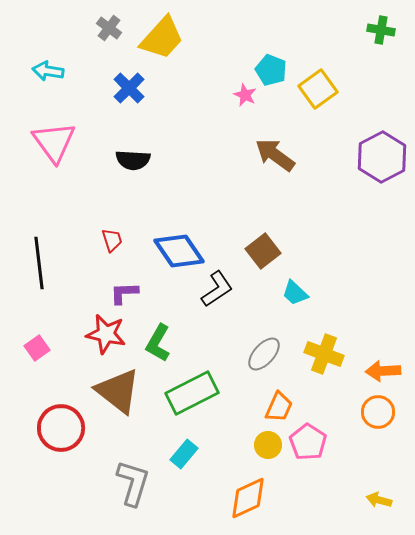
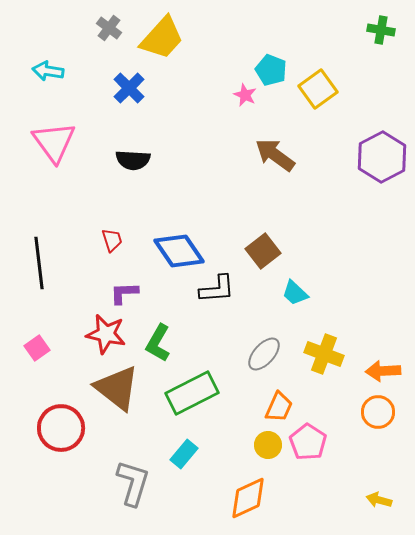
black L-shape: rotated 30 degrees clockwise
brown triangle: moved 1 px left, 3 px up
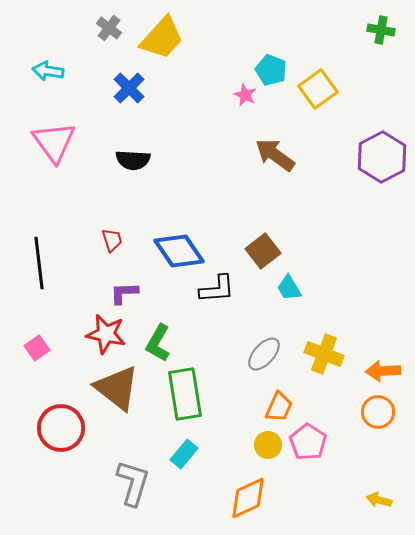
cyan trapezoid: moved 6 px left, 5 px up; rotated 16 degrees clockwise
green rectangle: moved 7 px left, 1 px down; rotated 72 degrees counterclockwise
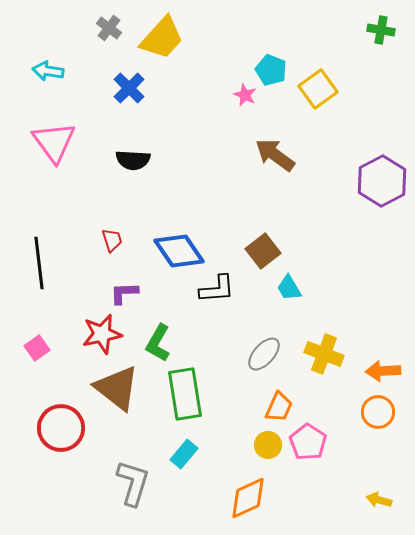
purple hexagon: moved 24 px down
red star: moved 4 px left; rotated 24 degrees counterclockwise
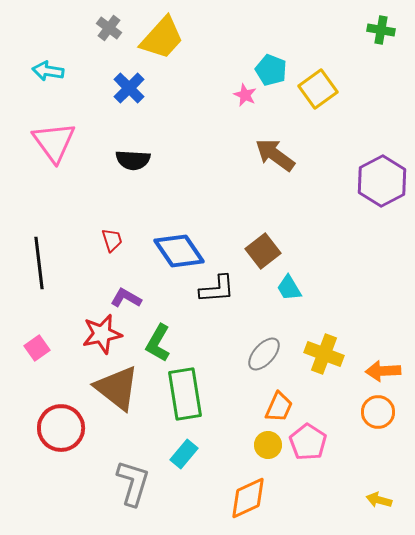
purple L-shape: moved 2 px right, 5 px down; rotated 32 degrees clockwise
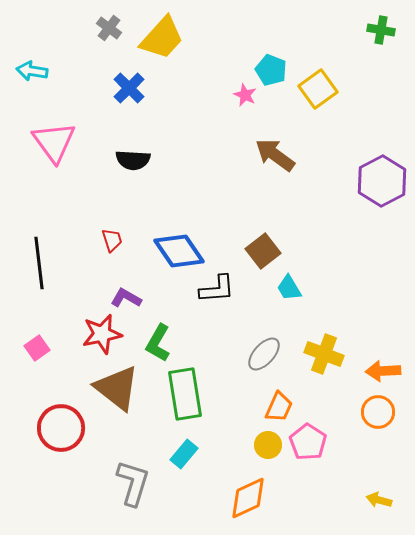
cyan arrow: moved 16 px left
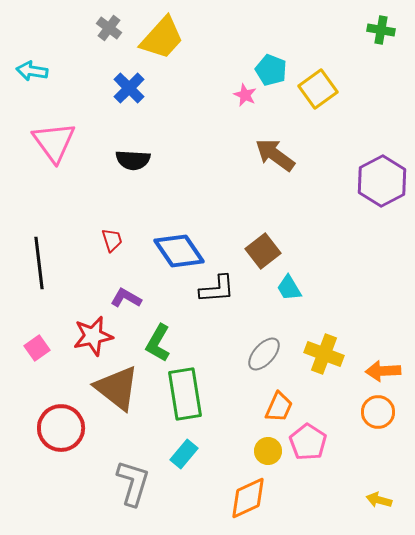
red star: moved 9 px left, 2 px down
yellow circle: moved 6 px down
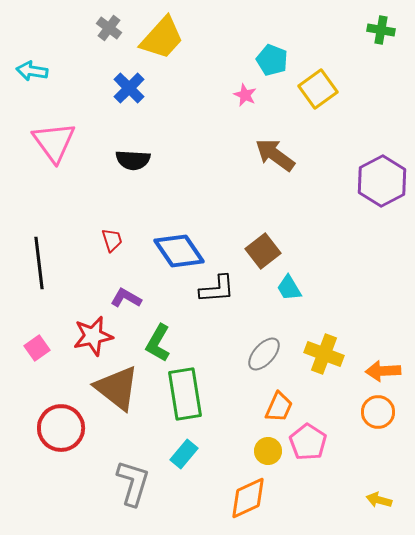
cyan pentagon: moved 1 px right, 10 px up
